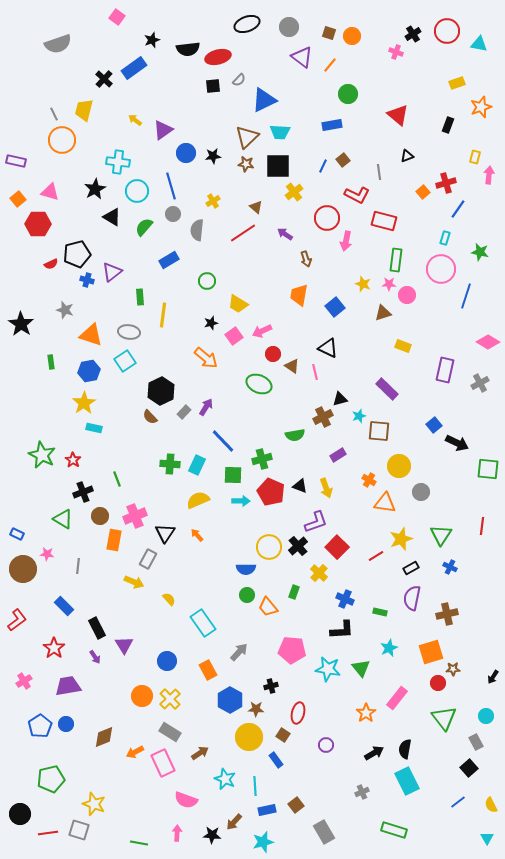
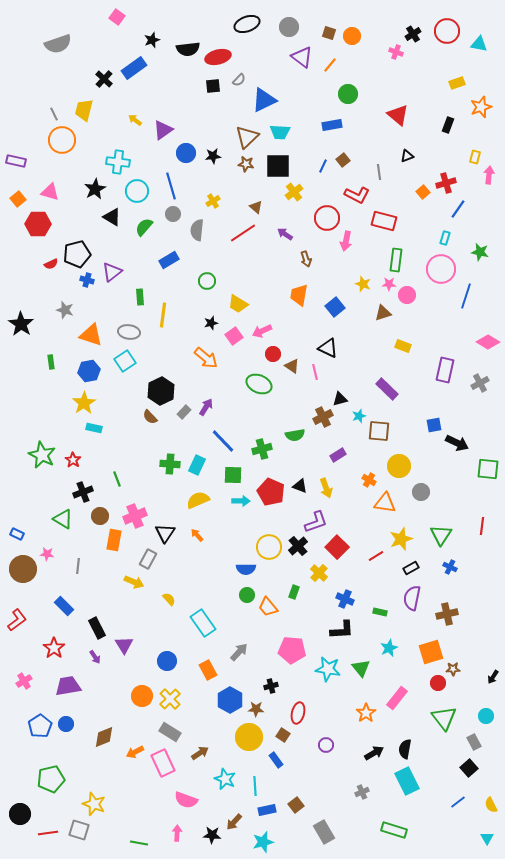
blue square at (434, 425): rotated 28 degrees clockwise
green cross at (262, 459): moved 10 px up
gray rectangle at (476, 742): moved 2 px left
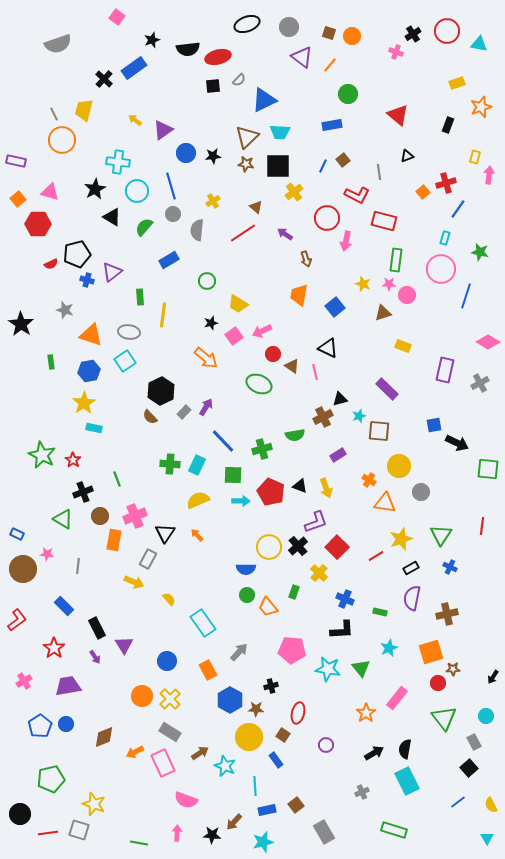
cyan star at (225, 779): moved 13 px up
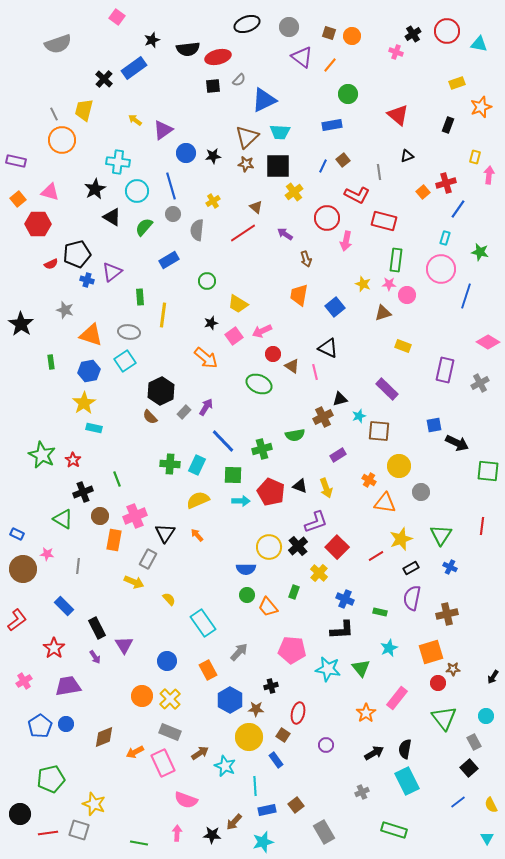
green square at (488, 469): moved 2 px down
gray rectangle at (170, 732): rotated 10 degrees counterclockwise
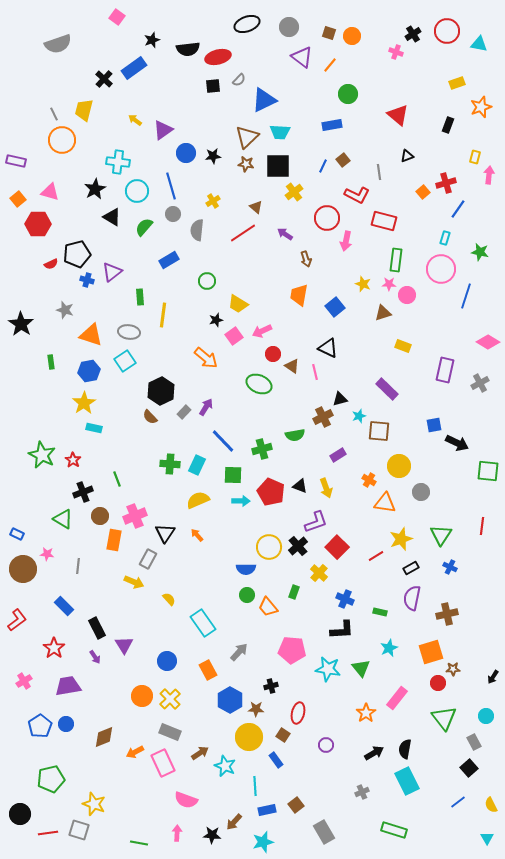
black star at (211, 323): moved 5 px right, 3 px up
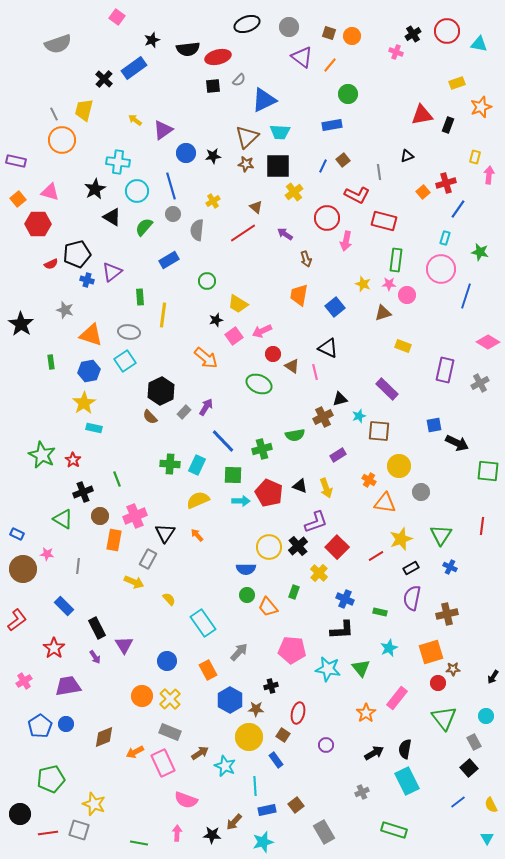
red triangle at (398, 115): moved 24 px right; rotated 50 degrees counterclockwise
red pentagon at (271, 492): moved 2 px left, 1 px down
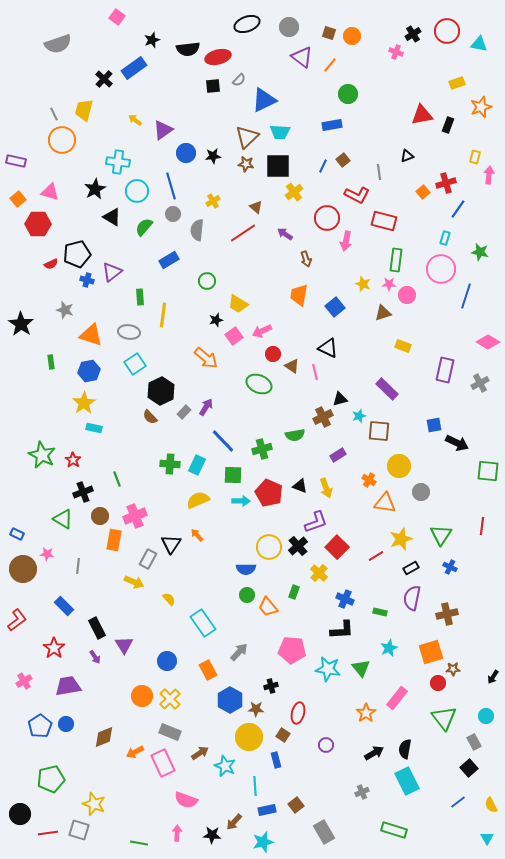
cyan square at (125, 361): moved 10 px right, 3 px down
black triangle at (165, 533): moved 6 px right, 11 px down
blue rectangle at (276, 760): rotated 21 degrees clockwise
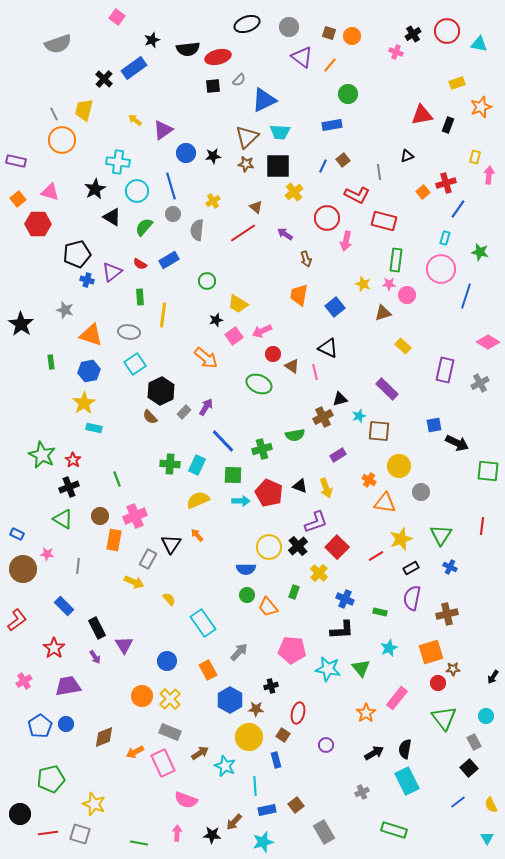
red semicircle at (51, 264): moved 89 px right; rotated 56 degrees clockwise
yellow rectangle at (403, 346): rotated 21 degrees clockwise
black cross at (83, 492): moved 14 px left, 5 px up
gray square at (79, 830): moved 1 px right, 4 px down
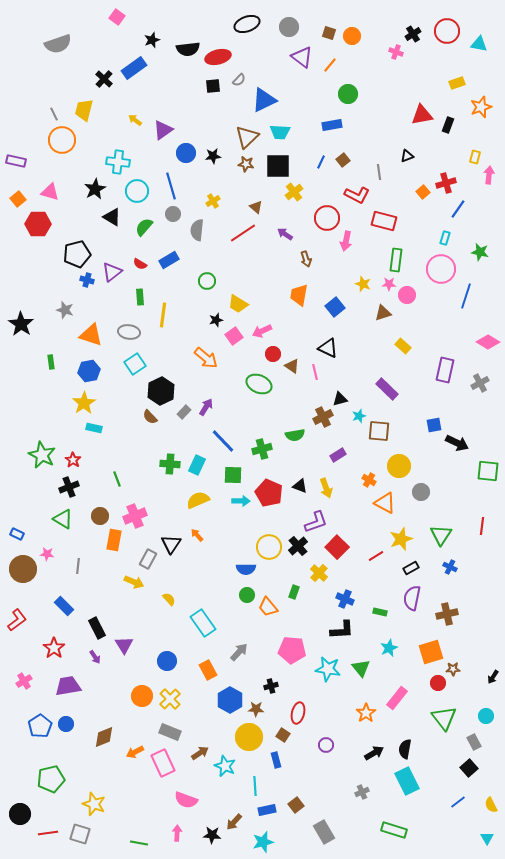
blue line at (323, 166): moved 2 px left, 4 px up
orange triangle at (385, 503): rotated 20 degrees clockwise
